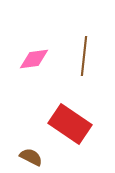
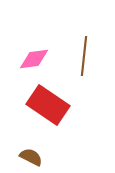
red rectangle: moved 22 px left, 19 px up
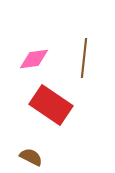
brown line: moved 2 px down
red rectangle: moved 3 px right
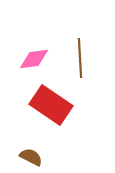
brown line: moved 4 px left; rotated 9 degrees counterclockwise
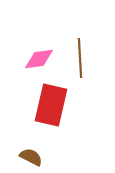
pink diamond: moved 5 px right
red rectangle: rotated 69 degrees clockwise
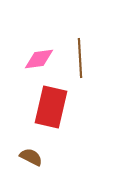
red rectangle: moved 2 px down
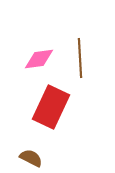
red rectangle: rotated 12 degrees clockwise
brown semicircle: moved 1 px down
